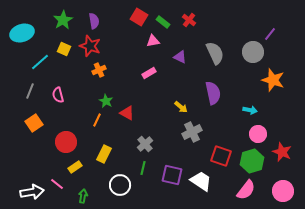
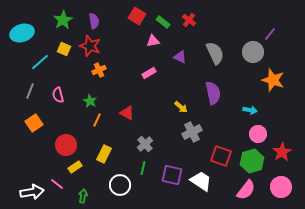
red square at (139, 17): moved 2 px left, 1 px up
green star at (106, 101): moved 16 px left
red circle at (66, 142): moved 3 px down
red star at (282, 152): rotated 18 degrees clockwise
pink circle at (283, 191): moved 2 px left, 4 px up
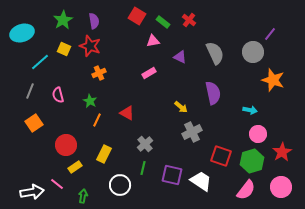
orange cross at (99, 70): moved 3 px down
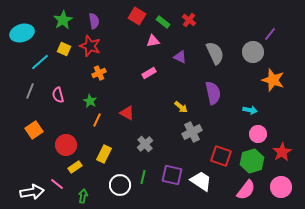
orange square at (34, 123): moved 7 px down
green line at (143, 168): moved 9 px down
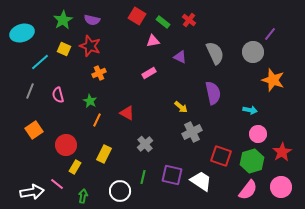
purple semicircle at (94, 21): moved 2 px left, 1 px up; rotated 112 degrees clockwise
yellow rectangle at (75, 167): rotated 24 degrees counterclockwise
white circle at (120, 185): moved 6 px down
pink semicircle at (246, 190): moved 2 px right
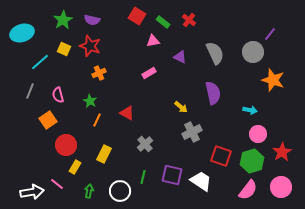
orange square at (34, 130): moved 14 px right, 10 px up
green arrow at (83, 196): moved 6 px right, 5 px up
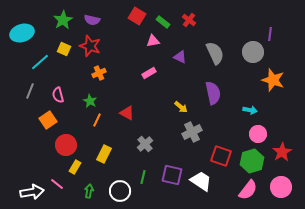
purple line at (270, 34): rotated 32 degrees counterclockwise
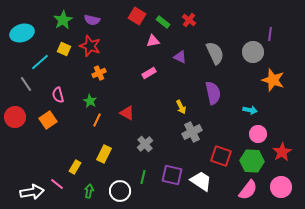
gray line at (30, 91): moved 4 px left, 7 px up; rotated 56 degrees counterclockwise
yellow arrow at (181, 107): rotated 24 degrees clockwise
red circle at (66, 145): moved 51 px left, 28 px up
green hexagon at (252, 161): rotated 20 degrees clockwise
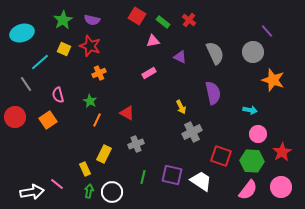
purple line at (270, 34): moved 3 px left, 3 px up; rotated 48 degrees counterclockwise
gray cross at (145, 144): moved 9 px left; rotated 21 degrees clockwise
yellow rectangle at (75, 167): moved 10 px right, 2 px down; rotated 56 degrees counterclockwise
white circle at (120, 191): moved 8 px left, 1 px down
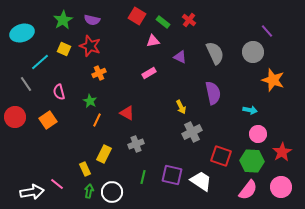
pink semicircle at (58, 95): moved 1 px right, 3 px up
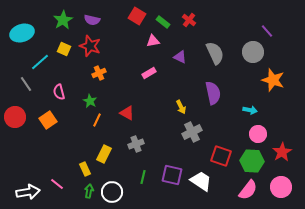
white arrow at (32, 192): moved 4 px left
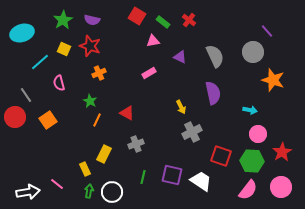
gray semicircle at (215, 53): moved 3 px down
gray line at (26, 84): moved 11 px down
pink semicircle at (59, 92): moved 9 px up
